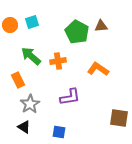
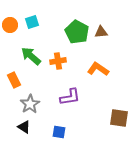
brown triangle: moved 6 px down
orange rectangle: moved 4 px left
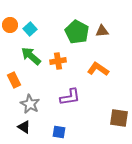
cyan square: moved 2 px left, 7 px down; rotated 24 degrees counterclockwise
brown triangle: moved 1 px right, 1 px up
gray star: rotated 12 degrees counterclockwise
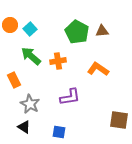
brown square: moved 2 px down
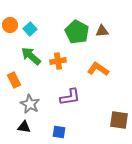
black triangle: rotated 24 degrees counterclockwise
